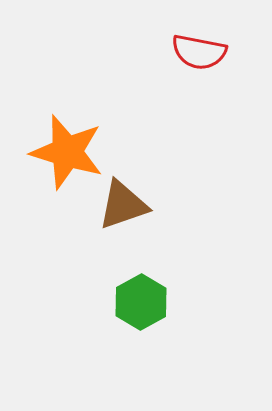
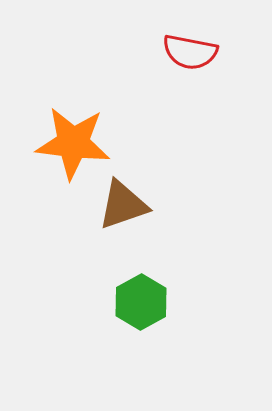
red semicircle: moved 9 px left
orange star: moved 6 px right, 9 px up; rotated 10 degrees counterclockwise
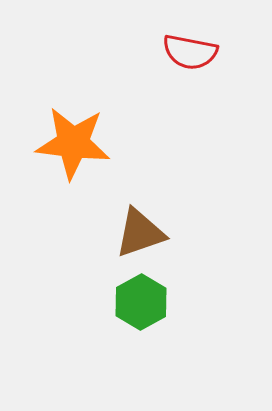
brown triangle: moved 17 px right, 28 px down
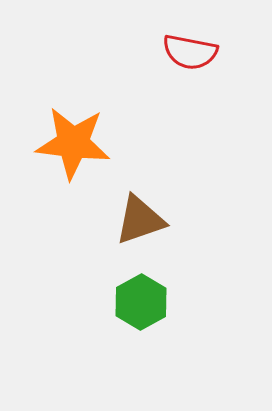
brown triangle: moved 13 px up
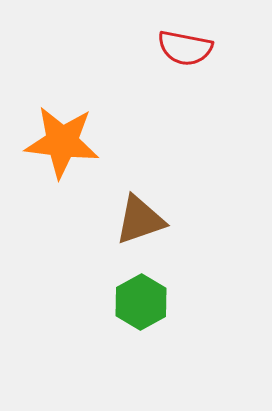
red semicircle: moved 5 px left, 4 px up
orange star: moved 11 px left, 1 px up
